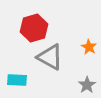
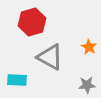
red hexagon: moved 2 px left, 6 px up
gray star: rotated 30 degrees clockwise
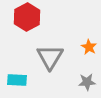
red hexagon: moved 5 px left, 5 px up; rotated 12 degrees counterclockwise
gray triangle: rotated 32 degrees clockwise
gray star: moved 3 px up
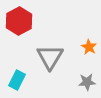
red hexagon: moved 8 px left, 4 px down
cyan rectangle: rotated 66 degrees counterclockwise
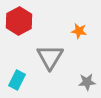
orange star: moved 10 px left, 16 px up; rotated 21 degrees counterclockwise
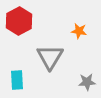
cyan rectangle: rotated 30 degrees counterclockwise
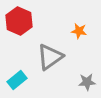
red hexagon: rotated 8 degrees counterclockwise
gray triangle: rotated 24 degrees clockwise
cyan rectangle: rotated 54 degrees clockwise
